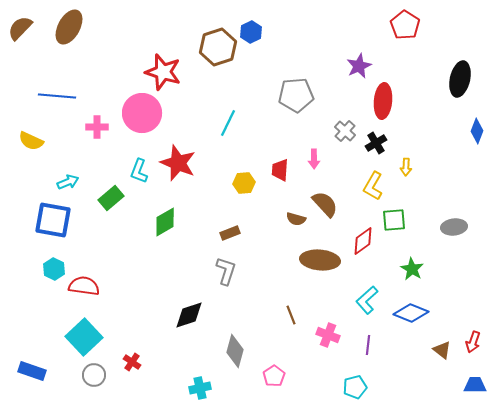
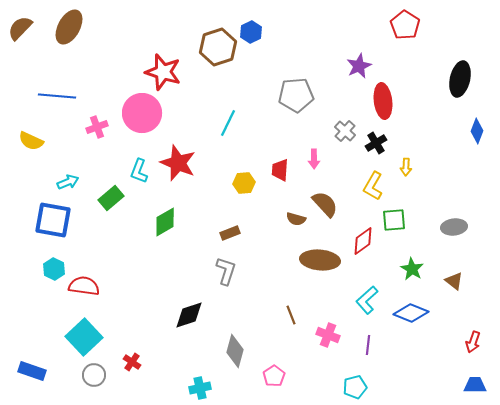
red ellipse at (383, 101): rotated 12 degrees counterclockwise
pink cross at (97, 127): rotated 20 degrees counterclockwise
brown triangle at (442, 350): moved 12 px right, 69 px up
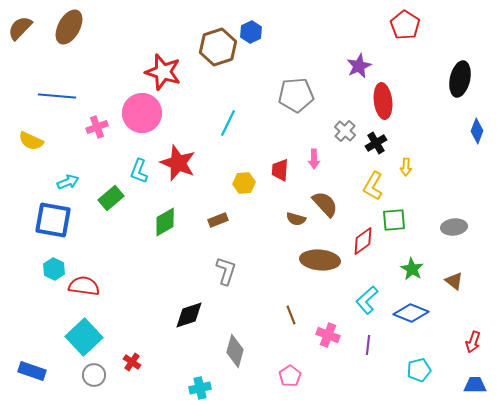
brown rectangle at (230, 233): moved 12 px left, 13 px up
pink pentagon at (274, 376): moved 16 px right
cyan pentagon at (355, 387): moved 64 px right, 17 px up
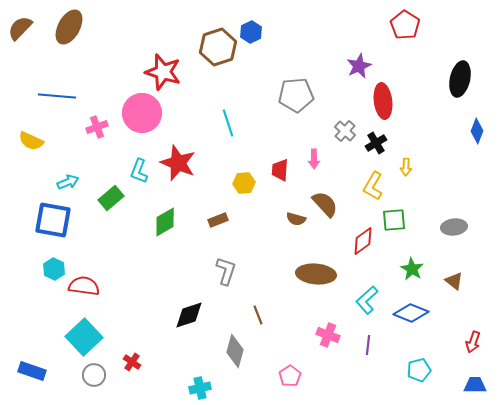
cyan line at (228, 123): rotated 44 degrees counterclockwise
brown ellipse at (320, 260): moved 4 px left, 14 px down
brown line at (291, 315): moved 33 px left
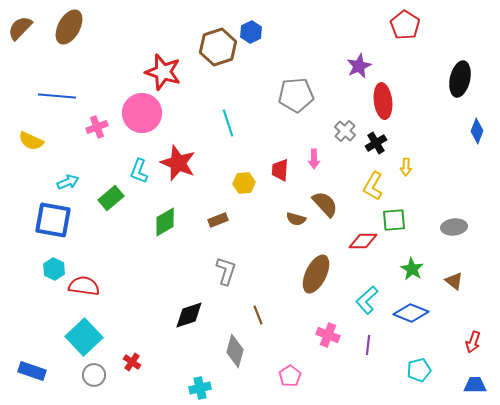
red diamond at (363, 241): rotated 36 degrees clockwise
brown ellipse at (316, 274): rotated 69 degrees counterclockwise
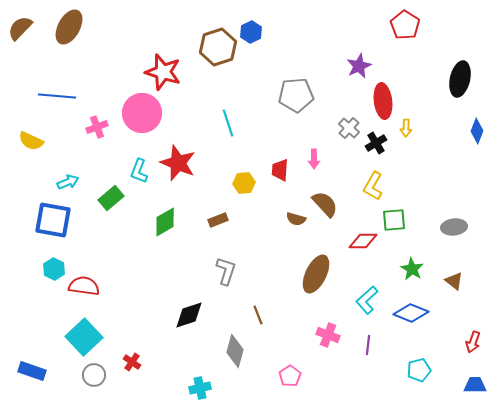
gray cross at (345, 131): moved 4 px right, 3 px up
yellow arrow at (406, 167): moved 39 px up
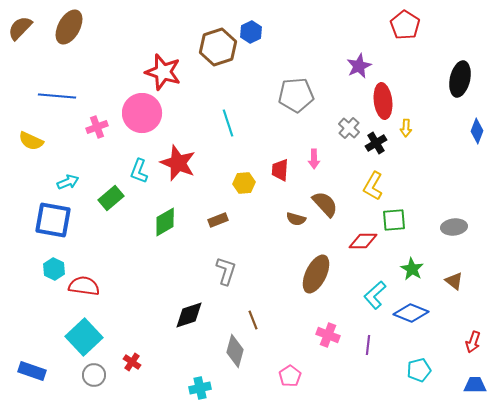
cyan L-shape at (367, 300): moved 8 px right, 5 px up
brown line at (258, 315): moved 5 px left, 5 px down
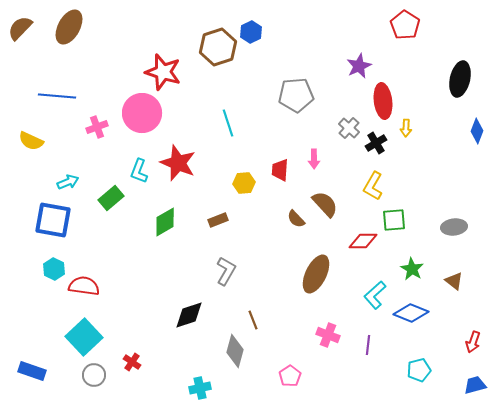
brown semicircle at (296, 219): rotated 30 degrees clockwise
gray L-shape at (226, 271): rotated 12 degrees clockwise
blue trapezoid at (475, 385): rotated 15 degrees counterclockwise
